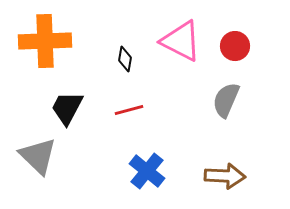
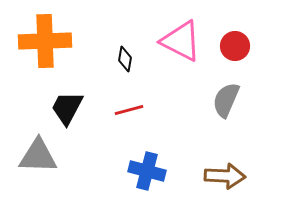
gray triangle: rotated 42 degrees counterclockwise
blue cross: rotated 24 degrees counterclockwise
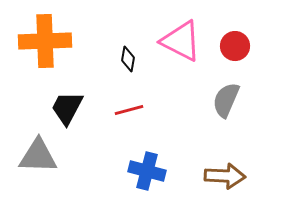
black diamond: moved 3 px right
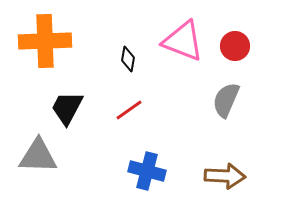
pink triangle: moved 2 px right; rotated 6 degrees counterclockwise
red line: rotated 20 degrees counterclockwise
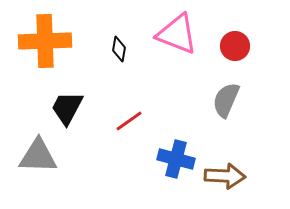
pink triangle: moved 6 px left, 7 px up
black diamond: moved 9 px left, 10 px up
red line: moved 11 px down
blue cross: moved 29 px right, 12 px up
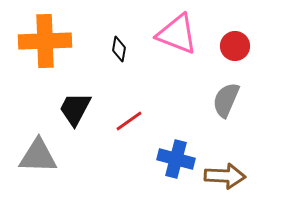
black trapezoid: moved 8 px right, 1 px down
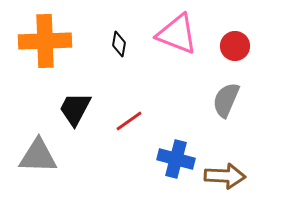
black diamond: moved 5 px up
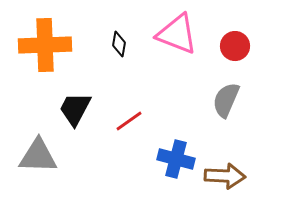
orange cross: moved 4 px down
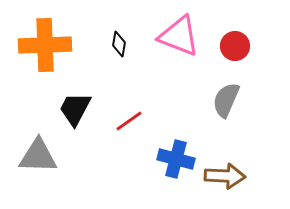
pink triangle: moved 2 px right, 2 px down
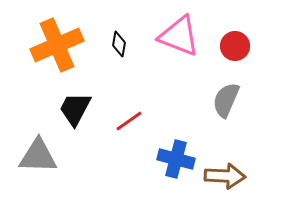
orange cross: moved 12 px right; rotated 21 degrees counterclockwise
